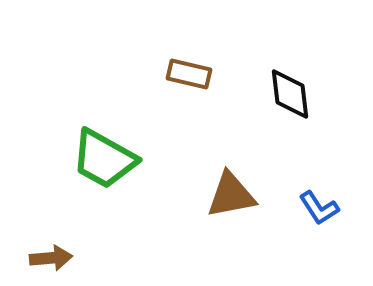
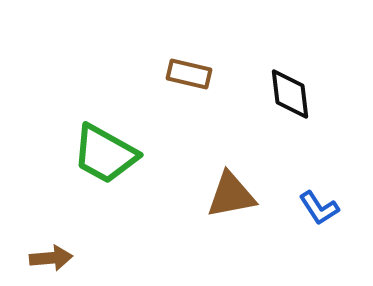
green trapezoid: moved 1 px right, 5 px up
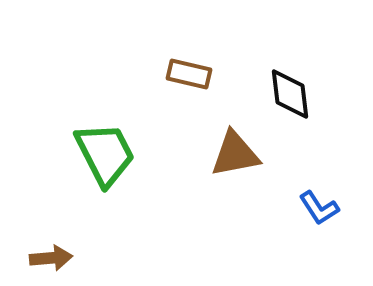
green trapezoid: rotated 146 degrees counterclockwise
brown triangle: moved 4 px right, 41 px up
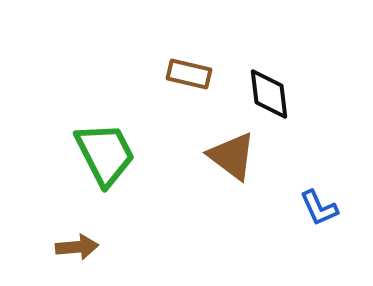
black diamond: moved 21 px left
brown triangle: moved 3 px left, 2 px down; rotated 48 degrees clockwise
blue L-shape: rotated 9 degrees clockwise
brown arrow: moved 26 px right, 11 px up
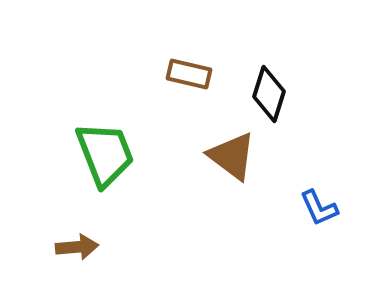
black diamond: rotated 24 degrees clockwise
green trapezoid: rotated 6 degrees clockwise
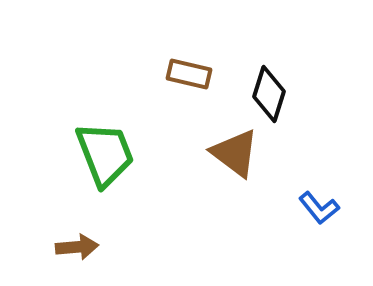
brown triangle: moved 3 px right, 3 px up
blue L-shape: rotated 15 degrees counterclockwise
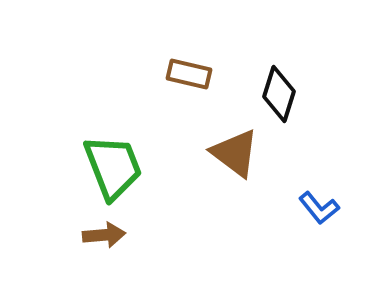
black diamond: moved 10 px right
green trapezoid: moved 8 px right, 13 px down
brown arrow: moved 27 px right, 12 px up
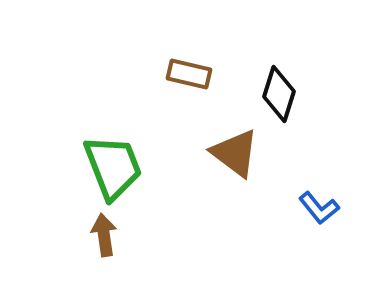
brown arrow: rotated 93 degrees counterclockwise
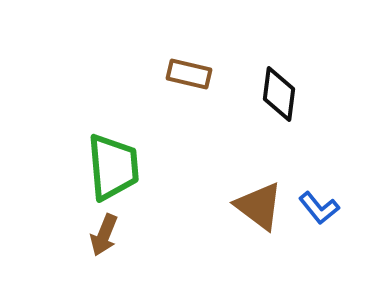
black diamond: rotated 10 degrees counterclockwise
brown triangle: moved 24 px right, 53 px down
green trapezoid: rotated 16 degrees clockwise
brown arrow: rotated 150 degrees counterclockwise
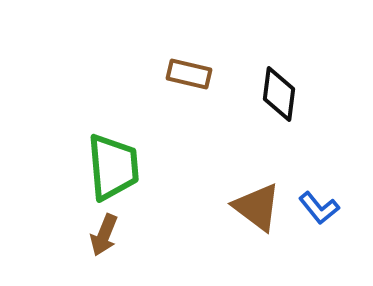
brown triangle: moved 2 px left, 1 px down
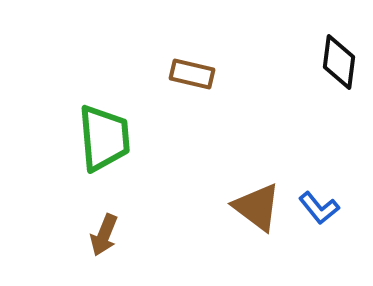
brown rectangle: moved 3 px right
black diamond: moved 60 px right, 32 px up
green trapezoid: moved 9 px left, 29 px up
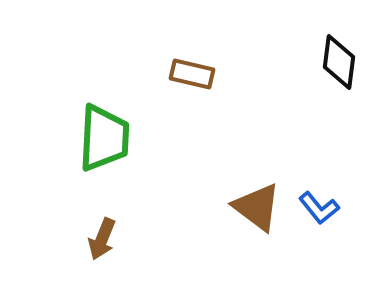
green trapezoid: rotated 8 degrees clockwise
brown arrow: moved 2 px left, 4 px down
